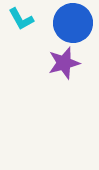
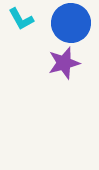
blue circle: moved 2 px left
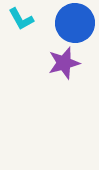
blue circle: moved 4 px right
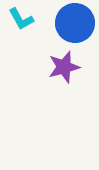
purple star: moved 4 px down
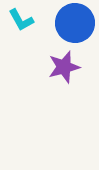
cyan L-shape: moved 1 px down
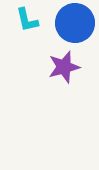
cyan L-shape: moved 6 px right; rotated 16 degrees clockwise
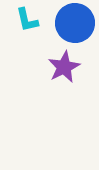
purple star: rotated 12 degrees counterclockwise
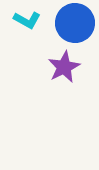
cyan L-shape: rotated 48 degrees counterclockwise
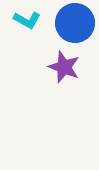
purple star: rotated 24 degrees counterclockwise
